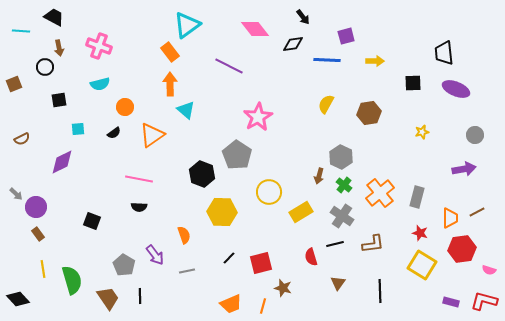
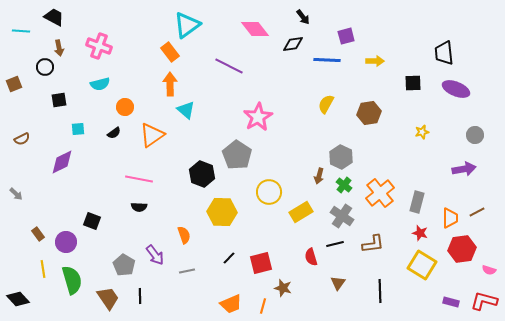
gray rectangle at (417, 197): moved 5 px down
purple circle at (36, 207): moved 30 px right, 35 px down
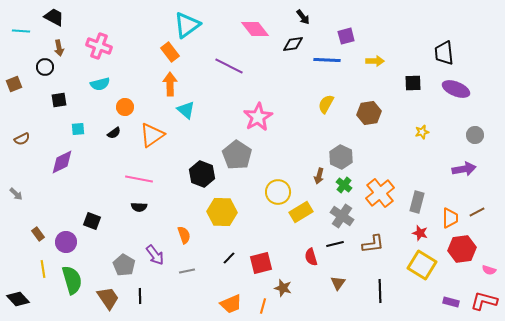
yellow circle at (269, 192): moved 9 px right
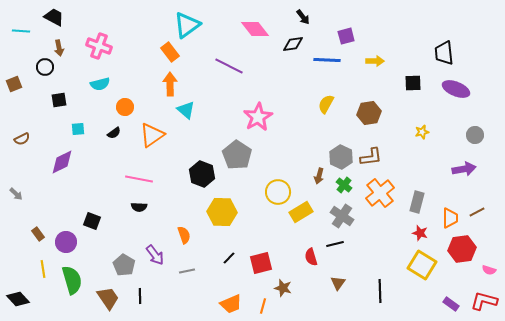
brown L-shape at (373, 244): moved 2 px left, 87 px up
purple rectangle at (451, 302): moved 2 px down; rotated 21 degrees clockwise
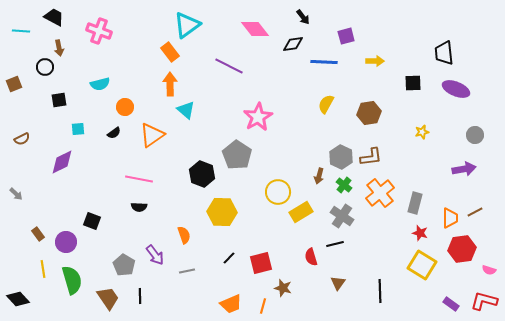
pink cross at (99, 46): moved 15 px up
blue line at (327, 60): moved 3 px left, 2 px down
gray rectangle at (417, 202): moved 2 px left, 1 px down
brown line at (477, 212): moved 2 px left
